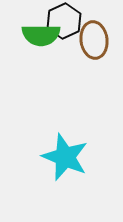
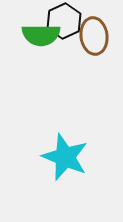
brown ellipse: moved 4 px up
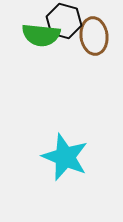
black hexagon: rotated 20 degrees counterclockwise
green semicircle: rotated 6 degrees clockwise
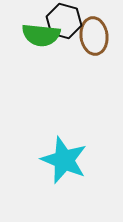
cyan star: moved 1 px left, 3 px down
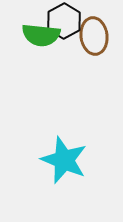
black hexagon: rotated 16 degrees clockwise
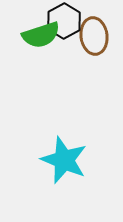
green semicircle: rotated 24 degrees counterclockwise
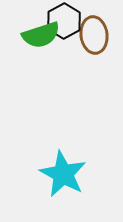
brown ellipse: moved 1 px up
cyan star: moved 1 px left, 14 px down; rotated 6 degrees clockwise
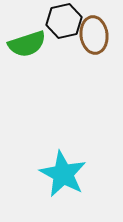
black hexagon: rotated 16 degrees clockwise
green semicircle: moved 14 px left, 9 px down
